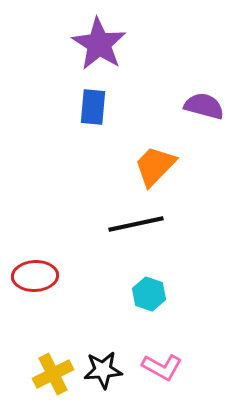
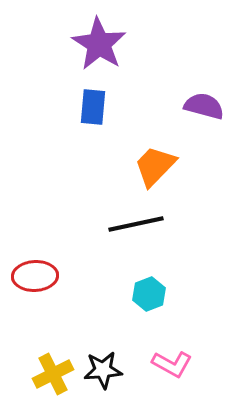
cyan hexagon: rotated 20 degrees clockwise
pink L-shape: moved 10 px right, 3 px up
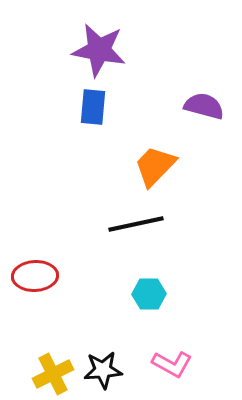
purple star: moved 6 px down; rotated 22 degrees counterclockwise
cyan hexagon: rotated 20 degrees clockwise
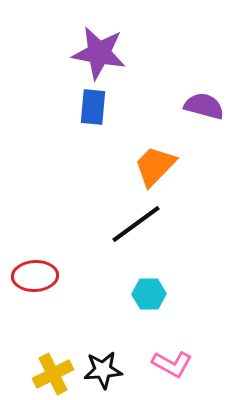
purple star: moved 3 px down
black line: rotated 24 degrees counterclockwise
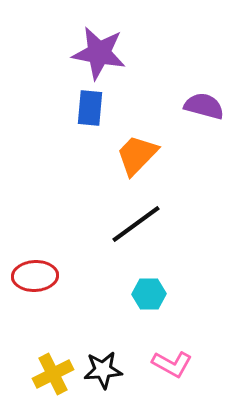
blue rectangle: moved 3 px left, 1 px down
orange trapezoid: moved 18 px left, 11 px up
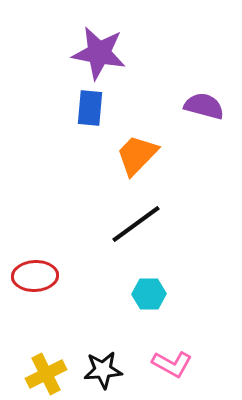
yellow cross: moved 7 px left
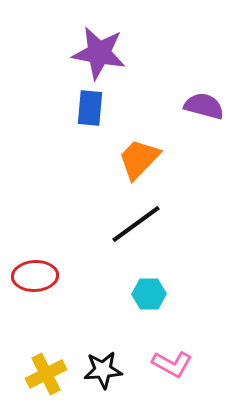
orange trapezoid: moved 2 px right, 4 px down
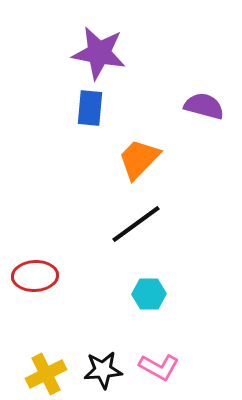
pink L-shape: moved 13 px left, 3 px down
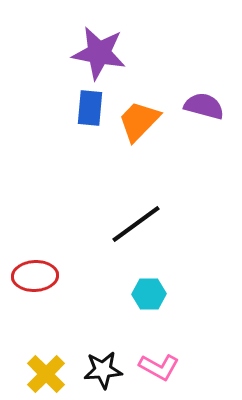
orange trapezoid: moved 38 px up
yellow cross: rotated 18 degrees counterclockwise
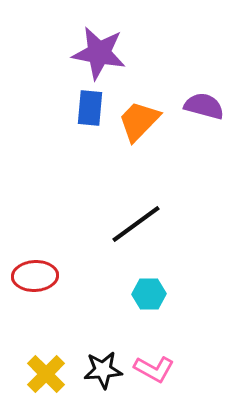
pink L-shape: moved 5 px left, 2 px down
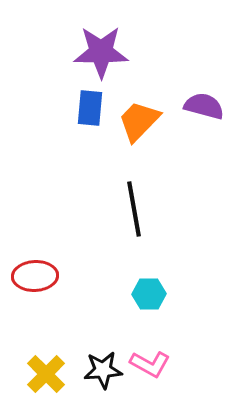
purple star: moved 2 px right, 1 px up; rotated 10 degrees counterclockwise
black line: moved 2 px left, 15 px up; rotated 64 degrees counterclockwise
pink L-shape: moved 4 px left, 5 px up
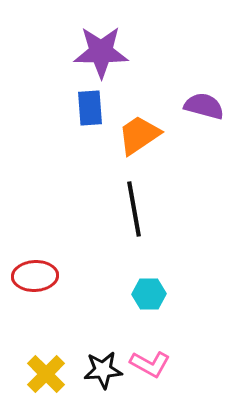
blue rectangle: rotated 9 degrees counterclockwise
orange trapezoid: moved 14 px down; rotated 12 degrees clockwise
